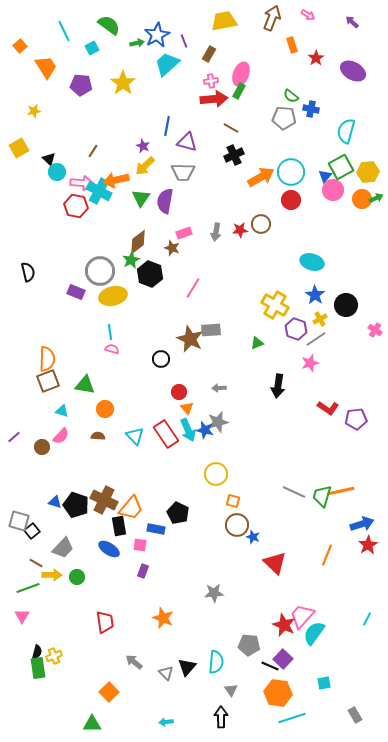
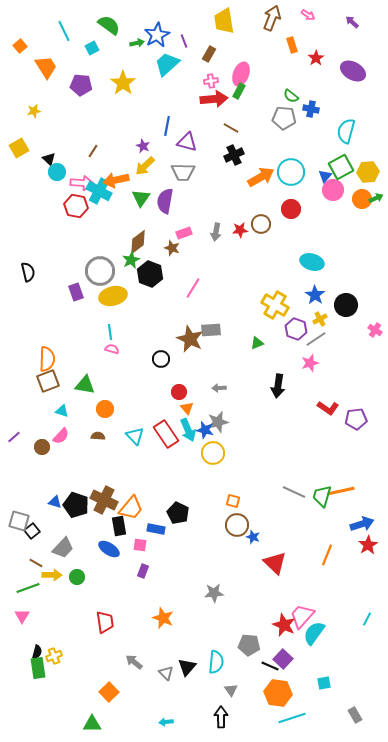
yellow trapezoid at (224, 21): rotated 88 degrees counterclockwise
red circle at (291, 200): moved 9 px down
purple rectangle at (76, 292): rotated 48 degrees clockwise
yellow circle at (216, 474): moved 3 px left, 21 px up
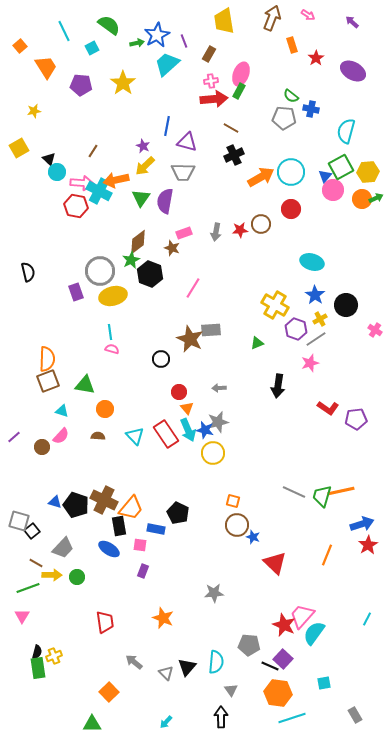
cyan arrow at (166, 722): rotated 40 degrees counterclockwise
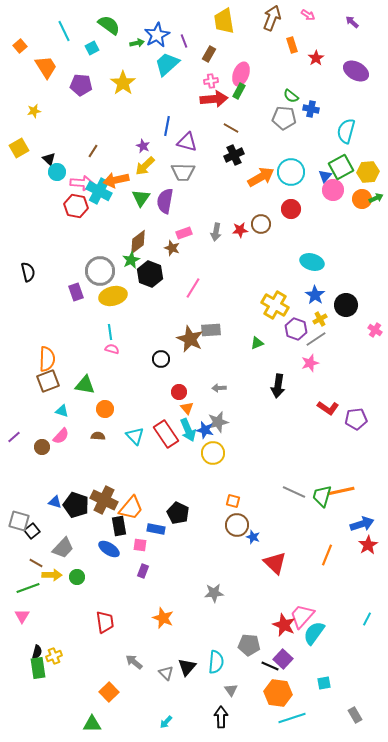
purple ellipse at (353, 71): moved 3 px right
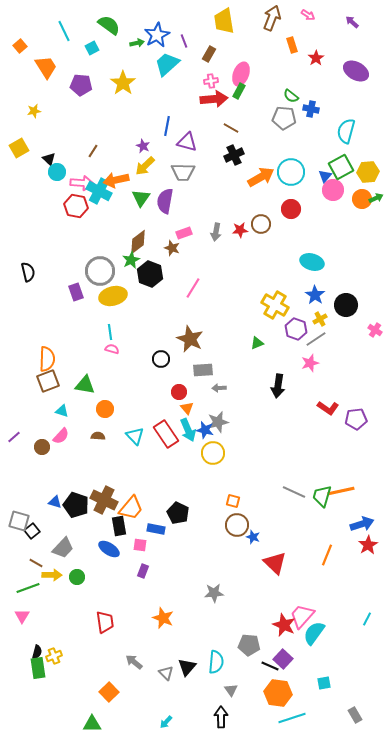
gray rectangle at (211, 330): moved 8 px left, 40 px down
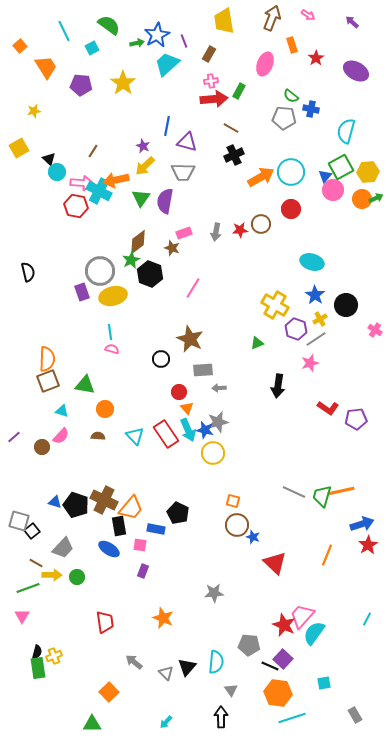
pink ellipse at (241, 74): moved 24 px right, 10 px up
purple rectangle at (76, 292): moved 6 px right
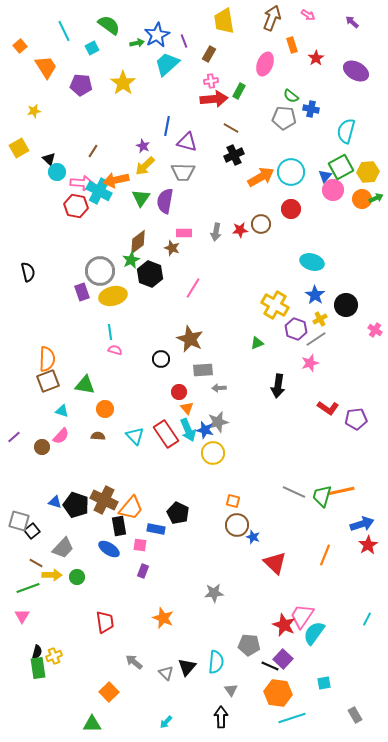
pink rectangle at (184, 233): rotated 21 degrees clockwise
pink semicircle at (112, 349): moved 3 px right, 1 px down
orange line at (327, 555): moved 2 px left
pink trapezoid at (302, 616): rotated 8 degrees counterclockwise
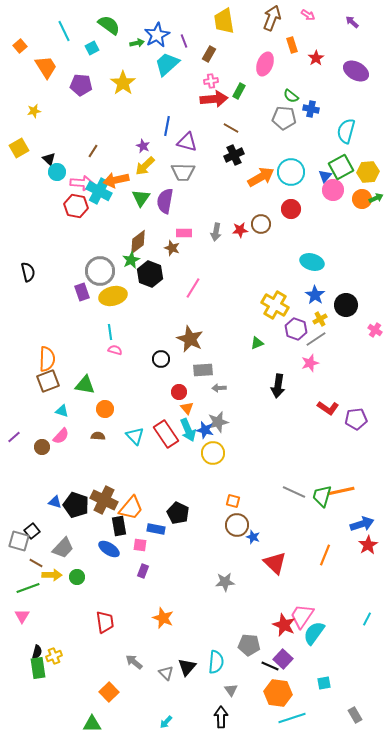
gray square at (19, 521): moved 20 px down
gray star at (214, 593): moved 11 px right, 11 px up
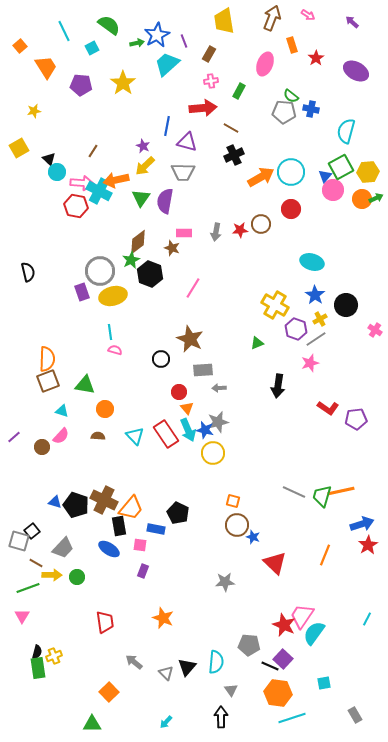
red arrow at (214, 99): moved 11 px left, 9 px down
gray pentagon at (284, 118): moved 6 px up
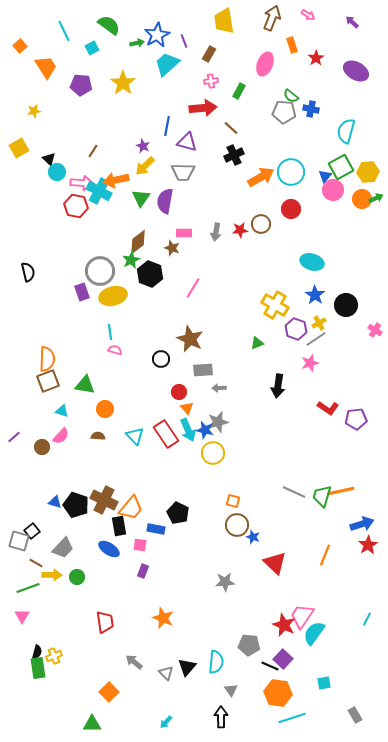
brown line at (231, 128): rotated 14 degrees clockwise
yellow cross at (320, 319): moved 1 px left, 4 px down
